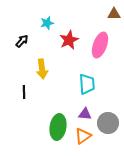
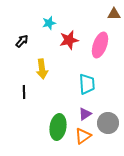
cyan star: moved 2 px right
red star: rotated 12 degrees clockwise
purple triangle: rotated 40 degrees counterclockwise
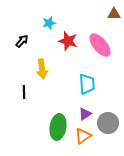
red star: moved 1 px left, 1 px down; rotated 30 degrees clockwise
pink ellipse: rotated 60 degrees counterclockwise
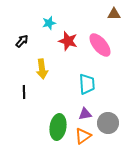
purple triangle: rotated 24 degrees clockwise
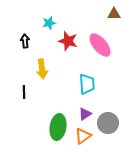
black arrow: moved 3 px right; rotated 48 degrees counterclockwise
purple triangle: rotated 24 degrees counterclockwise
